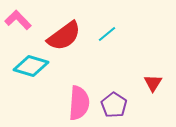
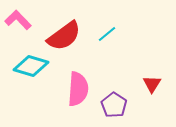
red triangle: moved 1 px left, 1 px down
pink semicircle: moved 1 px left, 14 px up
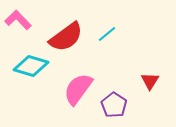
red semicircle: moved 2 px right, 1 px down
red triangle: moved 2 px left, 3 px up
pink semicircle: rotated 148 degrees counterclockwise
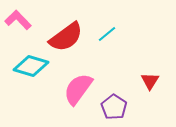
purple pentagon: moved 2 px down
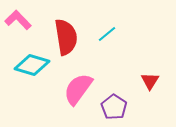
red semicircle: rotated 63 degrees counterclockwise
cyan diamond: moved 1 px right, 1 px up
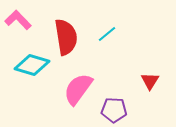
purple pentagon: moved 3 px down; rotated 30 degrees counterclockwise
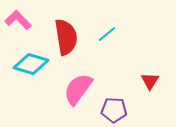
cyan diamond: moved 1 px left, 1 px up
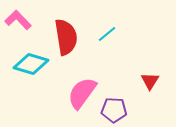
pink semicircle: moved 4 px right, 4 px down
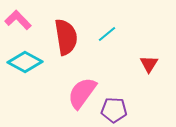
cyan diamond: moved 6 px left, 2 px up; rotated 12 degrees clockwise
red triangle: moved 1 px left, 17 px up
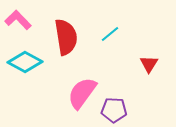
cyan line: moved 3 px right
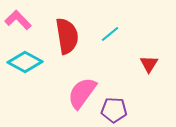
red semicircle: moved 1 px right, 1 px up
